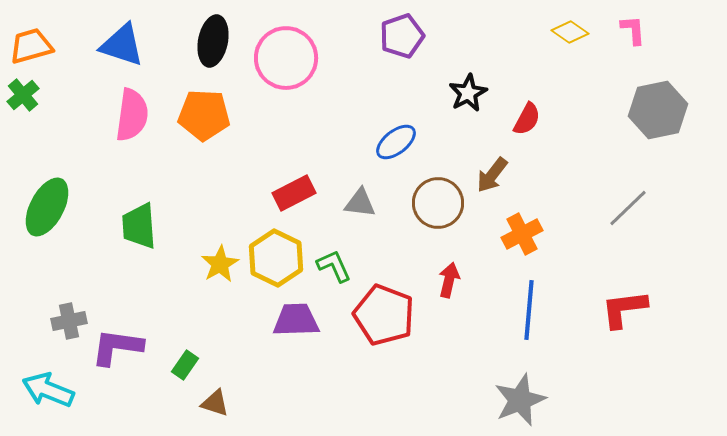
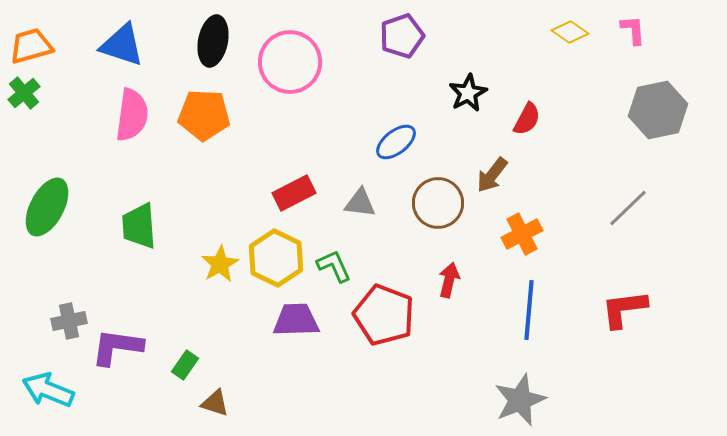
pink circle: moved 4 px right, 4 px down
green cross: moved 1 px right, 2 px up
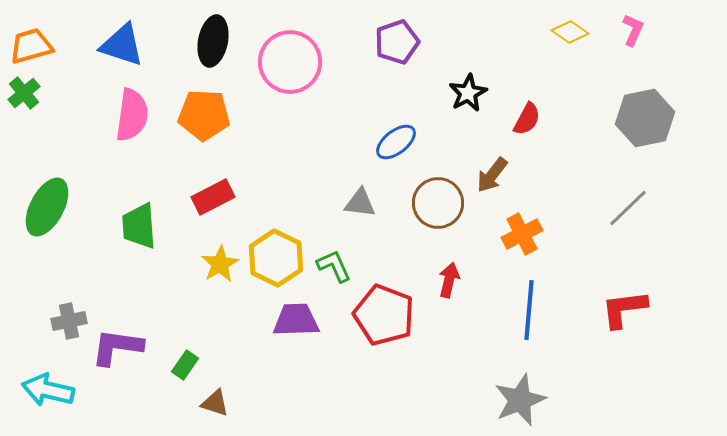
pink L-shape: rotated 28 degrees clockwise
purple pentagon: moved 5 px left, 6 px down
gray hexagon: moved 13 px left, 8 px down
red rectangle: moved 81 px left, 4 px down
cyan arrow: rotated 9 degrees counterclockwise
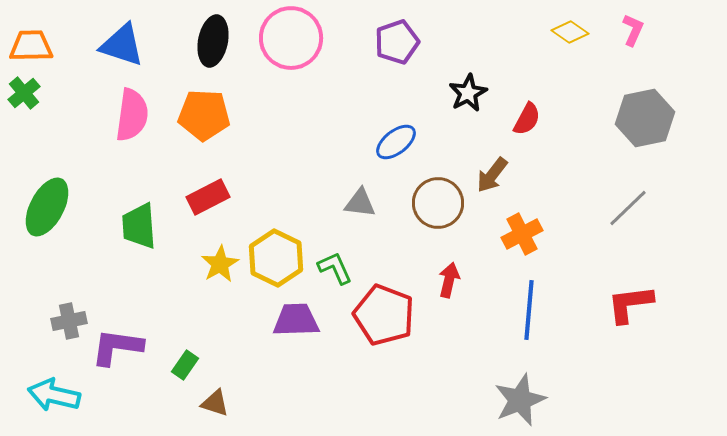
orange trapezoid: rotated 15 degrees clockwise
pink circle: moved 1 px right, 24 px up
red rectangle: moved 5 px left
green L-shape: moved 1 px right, 2 px down
red L-shape: moved 6 px right, 5 px up
cyan arrow: moved 6 px right, 5 px down
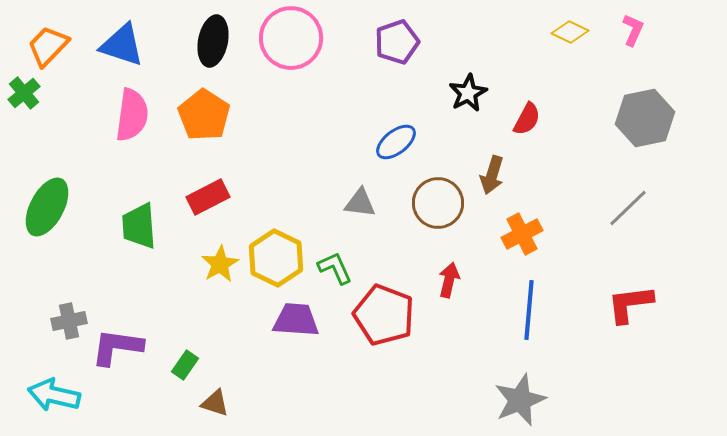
yellow diamond: rotated 9 degrees counterclockwise
orange trapezoid: moved 17 px right; rotated 45 degrees counterclockwise
orange pentagon: rotated 30 degrees clockwise
brown arrow: rotated 21 degrees counterclockwise
purple trapezoid: rotated 6 degrees clockwise
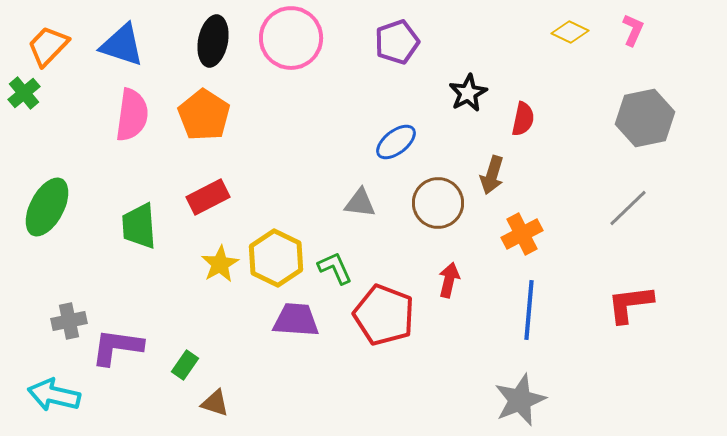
red semicircle: moved 4 px left; rotated 16 degrees counterclockwise
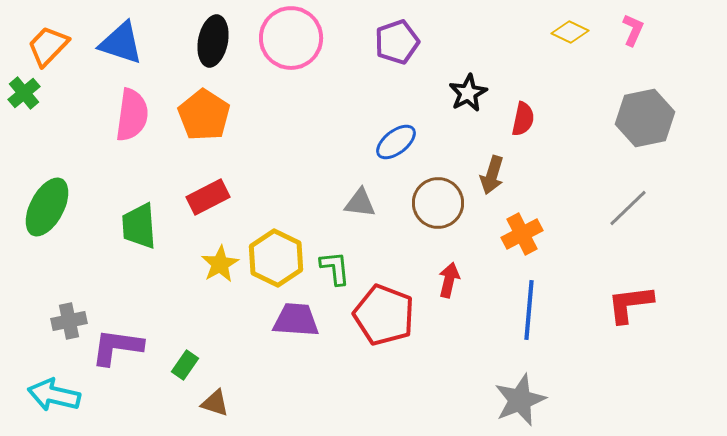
blue triangle: moved 1 px left, 2 px up
green L-shape: rotated 18 degrees clockwise
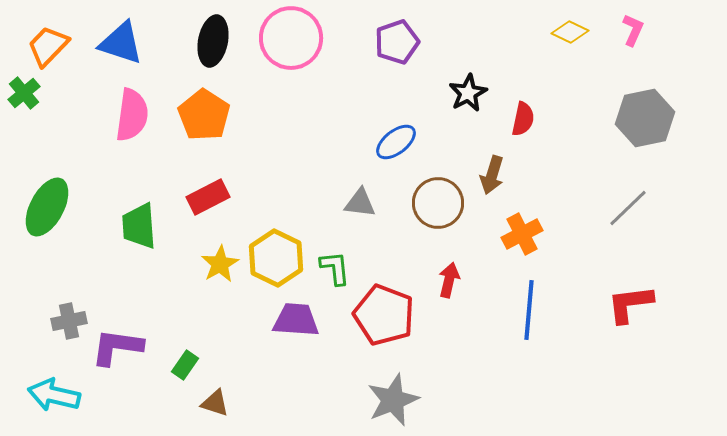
gray star: moved 127 px left
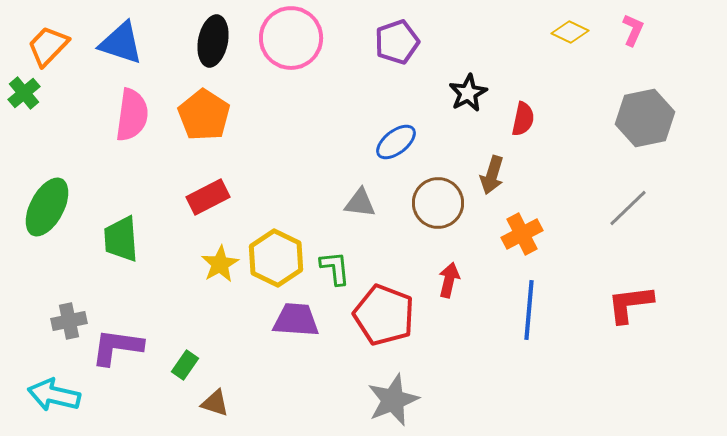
green trapezoid: moved 18 px left, 13 px down
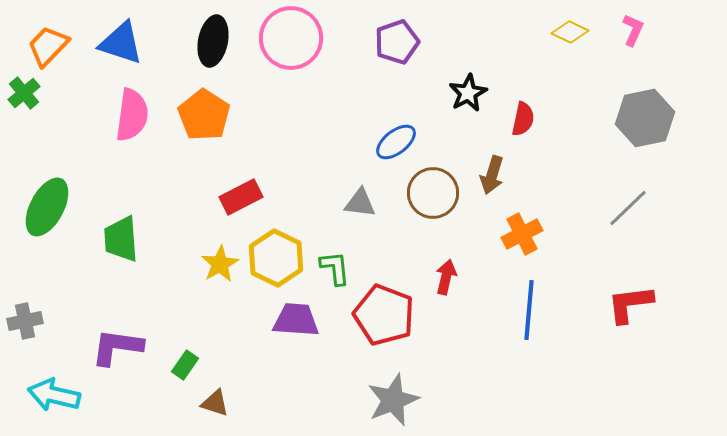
red rectangle: moved 33 px right
brown circle: moved 5 px left, 10 px up
red arrow: moved 3 px left, 3 px up
gray cross: moved 44 px left
